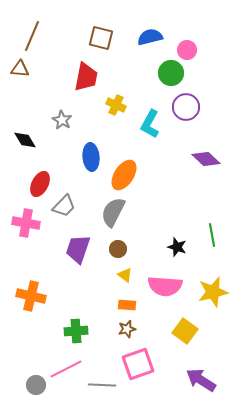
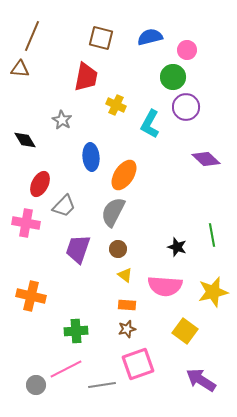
green circle: moved 2 px right, 4 px down
gray line: rotated 12 degrees counterclockwise
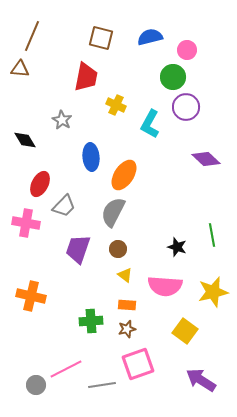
green cross: moved 15 px right, 10 px up
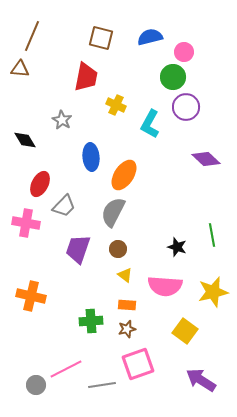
pink circle: moved 3 px left, 2 px down
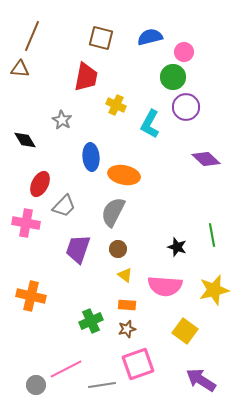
orange ellipse: rotated 68 degrees clockwise
yellow star: moved 1 px right, 2 px up
green cross: rotated 20 degrees counterclockwise
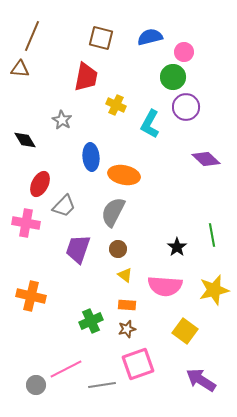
black star: rotated 18 degrees clockwise
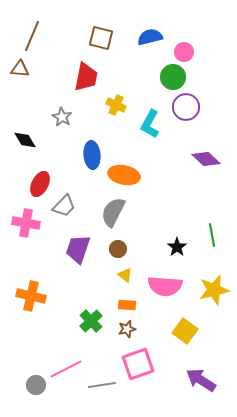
gray star: moved 3 px up
blue ellipse: moved 1 px right, 2 px up
green cross: rotated 20 degrees counterclockwise
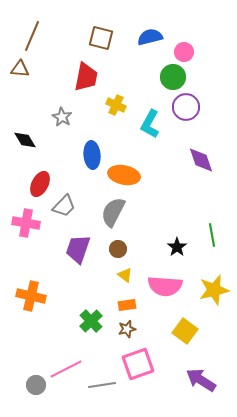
purple diamond: moved 5 px left, 1 px down; rotated 28 degrees clockwise
orange rectangle: rotated 12 degrees counterclockwise
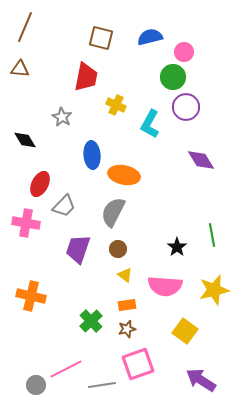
brown line: moved 7 px left, 9 px up
purple diamond: rotated 12 degrees counterclockwise
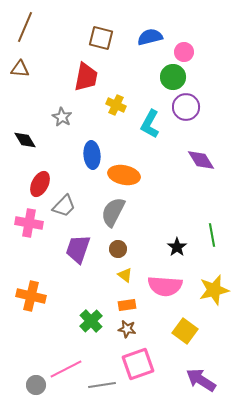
pink cross: moved 3 px right
brown star: rotated 24 degrees clockwise
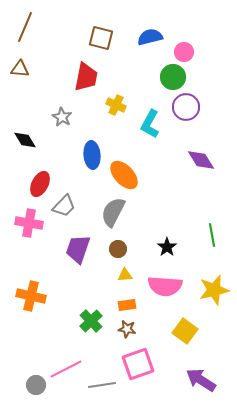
orange ellipse: rotated 36 degrees clockwise
black star: moved 10 px left
yellow triangle: rotated 42 degrees counterclockwise
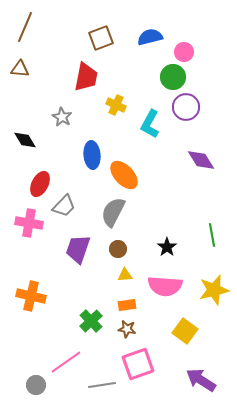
brown square: rotated 35 degrees counterclockwise
pink line: moved 7 px up; rotated 8 degrees counterclockwise
